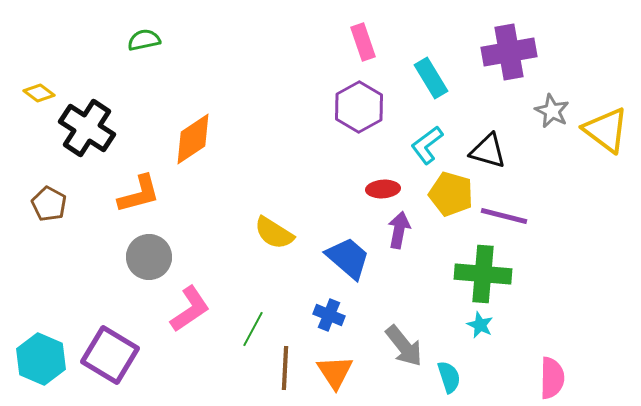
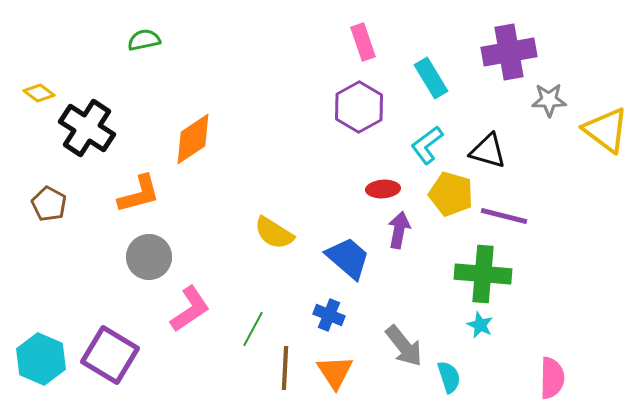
gray star: moved 3 px left, 11 px up; rotated 28 degrees counterclockwise
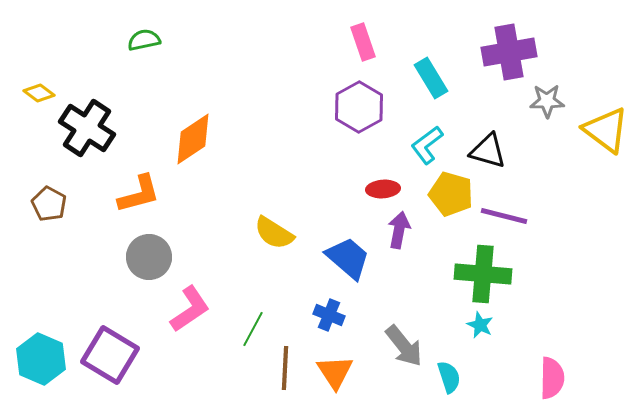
gray star: moved 2 px left, 1 px down
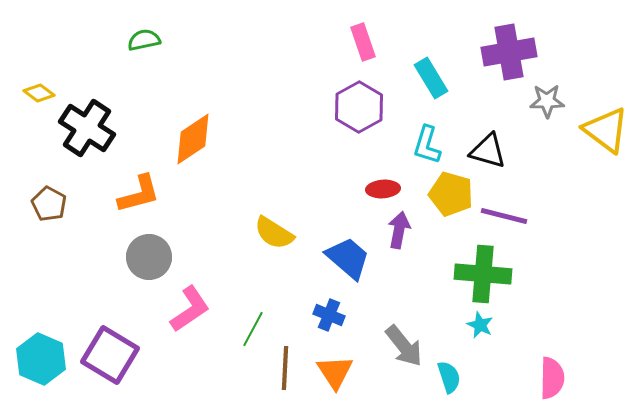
cyan L-shape: rotated 36 degrees counterclockwise
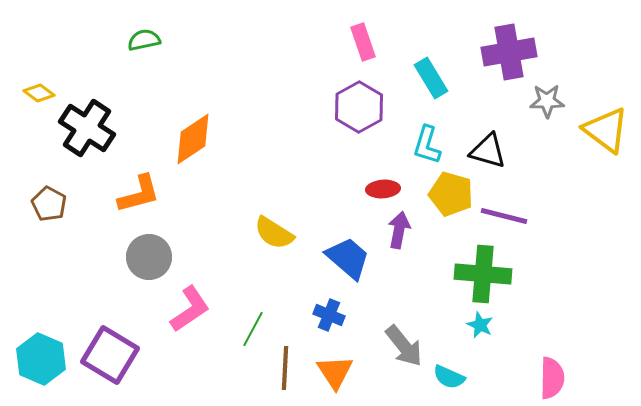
cyan semicircle: rotated 132 degrees clockwise
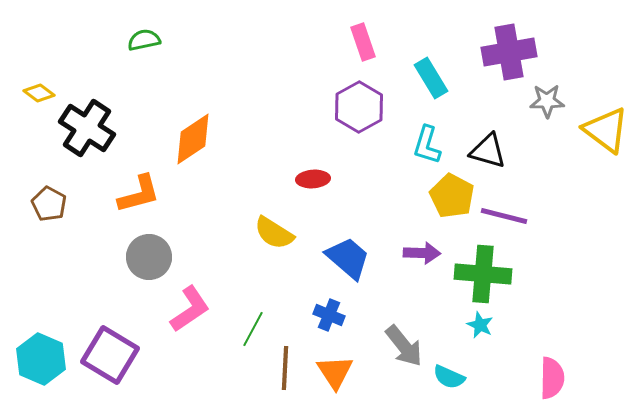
red ellipse: moved 70 px left, 10 px up
yellow pentagon: moved 1 px right, 2 px down; rotated 12 degrees clockwise
purple arrow: moved 23 px right, 23 px down; rotated 81 degrees clockwise
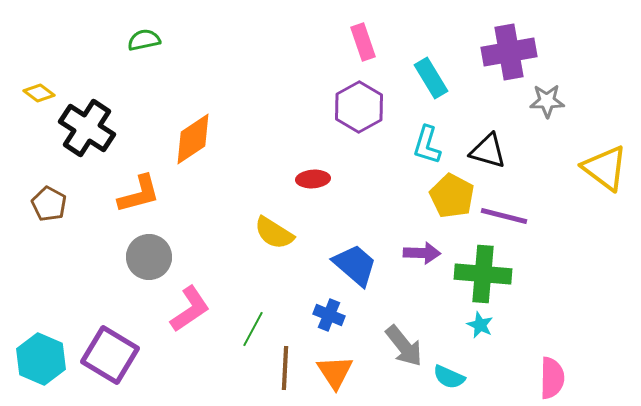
yellow triangle: moved 1 px left, 38 px down
blue trapezoid: moved 7 px right, 7 px down
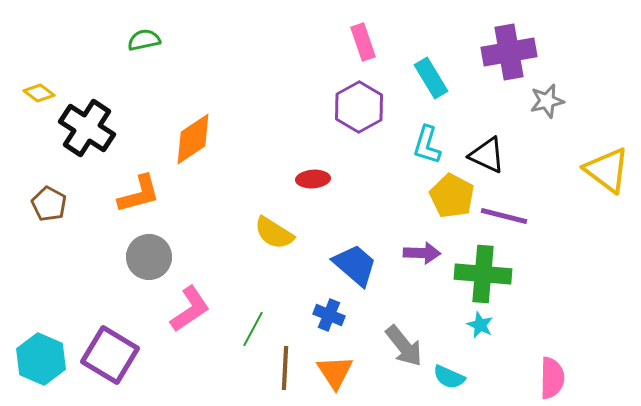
gray star: rotated 12 degrees counterclockwise
black triangle: moved 1 px left, 4 px down; rotated 9 degrees clockwise
yellow triangle: moved 2 px right, 2 px down
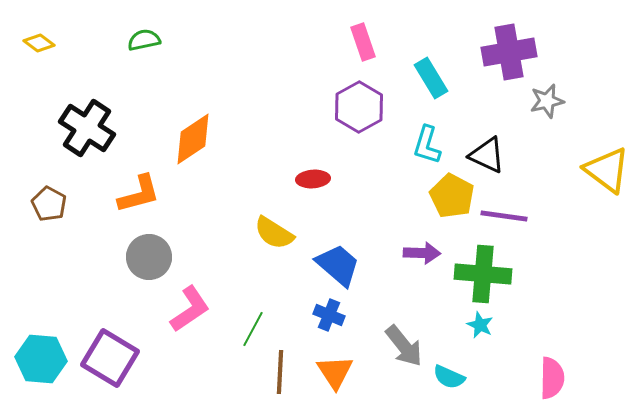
yellow diamond: moved 50 px up
purple line: rotated 6 degrees counterclockwise
blue trapezoid: moved 17 px left
purple square: moved 3 px down
cyan hexagon: rotated 18 degrees counterclockwise
brown line: moved 5 px left, 4 px down
